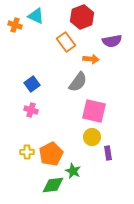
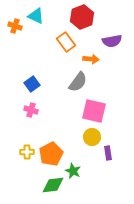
orange cross: moved 1 px down
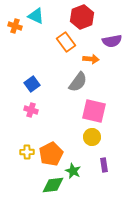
purple rectangle: moved 4 px left, 12 px down
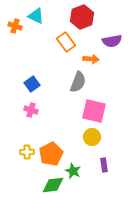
gray semicircle: rotated 15 degrees counterclockwise
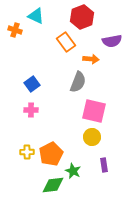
orange cross: moved 4 px down
pink cross: rotated 16 degrees counterclockwise
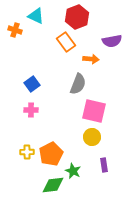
red hexagon: moved 5 px left
gray semicircle: moved 2 px down
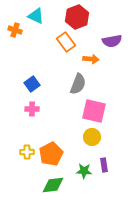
pink cross: moved 1 px right, 1 px up
green star: moved 11 px right; rotated 21 degrees counterclockwise
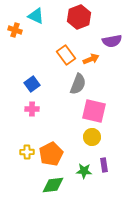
red hexagon: moved 2 px right
orange rectangle: moved 13 px down
orange arrow: rotated 28 degrees counterclockwise
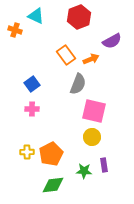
purple semicircle: rotated 18 degrees counterclockwise
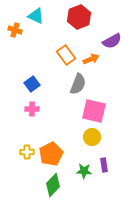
green diamond: rotated 40 degrees counterclockwise
